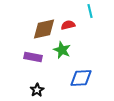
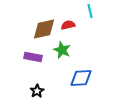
black star: moved 1 px down
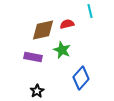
red semicircle: moved 1 px left, 1 px up
brown diamond: moved 1 px left, 1 px down
blue diamond: rotated 45 degrees counterclockwise
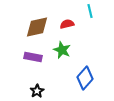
brown diamond: moved 6 px left, 3 px up
blue diamond: moved 4 px right
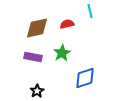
brown diamond: moved 1 px down
green star: moved 3 px down; rotated 18 degrees clockwise
blue diamond: rotated 30 degrees clockwise
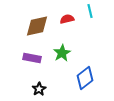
red semicircle: moved 5 px up
brown diamond: moved 2 px up
purple rectangle: moved 1 px left, 1 px down
blue diamond: rotated 20 degrees counterclockwise
black star: moved 2 px right, 2 px up
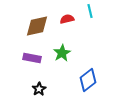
blue diamond: moved 3 px right, 2 px down
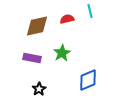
blue diamond: rotated 15 degrees clockwise
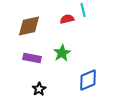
cyan line: moved 7 px left, 1 px up
brown diamond: moved 8 px left
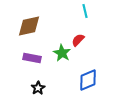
cyan line: moved 2 px right, 1 px down
red semicircle: moved 11 px right, 21 px down; rotated 32 degrees counterclockwise
green star: rotated 12 degrees counterclockwise
black star: moved 1 px left, 1 px up
